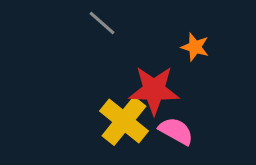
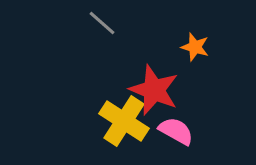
red star: rotated 21 degrees clockwise
yellow cross: rotated 6 degrees counterclockwise
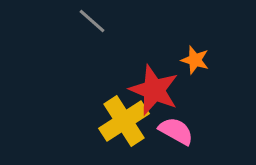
gray line: moved 10 px left, 2 px up
orange star: moved 13 px down
yellow cross: rotated 24 degrees clockwise
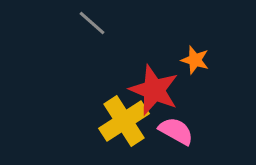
gray line: moved 2 px down
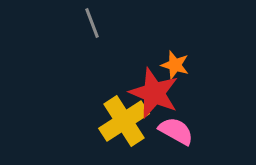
gray line: rotated 28 degrees clockwise
orange star: moved 20 px left, 5 px down
red star: moved 3 px down
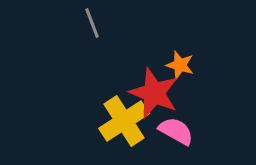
orange star: moved 5 px right
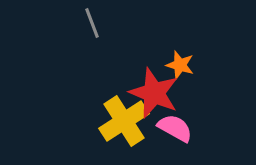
pink semicircle: moved 1 px left, 3 px up
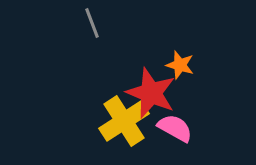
red star: moved 3 px left
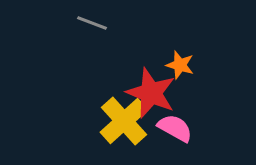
gray line: rotated 48 degrees counterclockwise
yellow cross: rotated 9 degrees counterclockwise
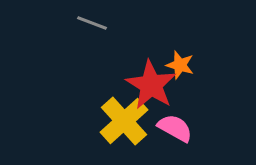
red star: moved 8 px up; rotated 9 degrees clockwise
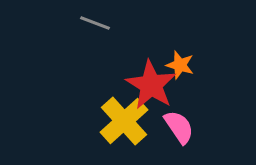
gray line: moved 3 px right
pink semicircle: moved 4 px right, 1 px up; rotated 27 degrees clockwise
